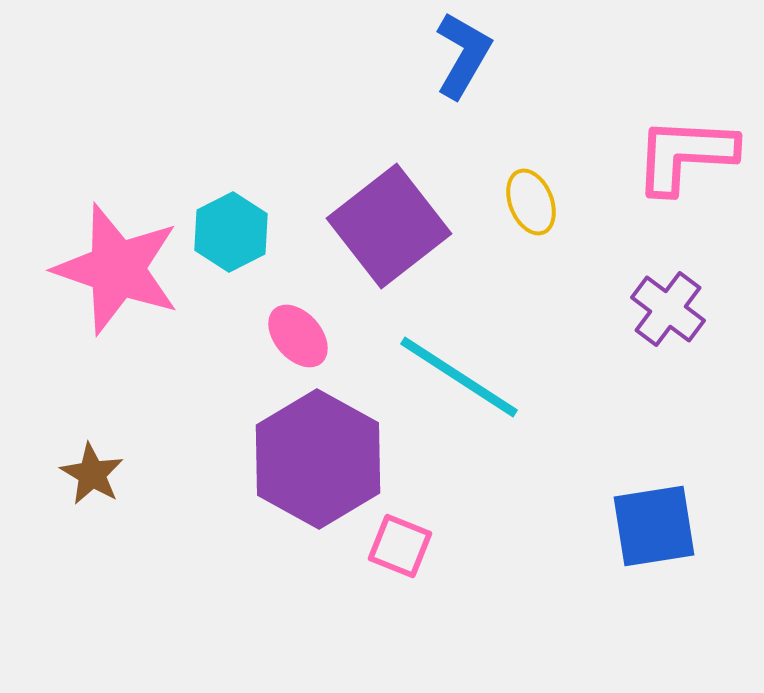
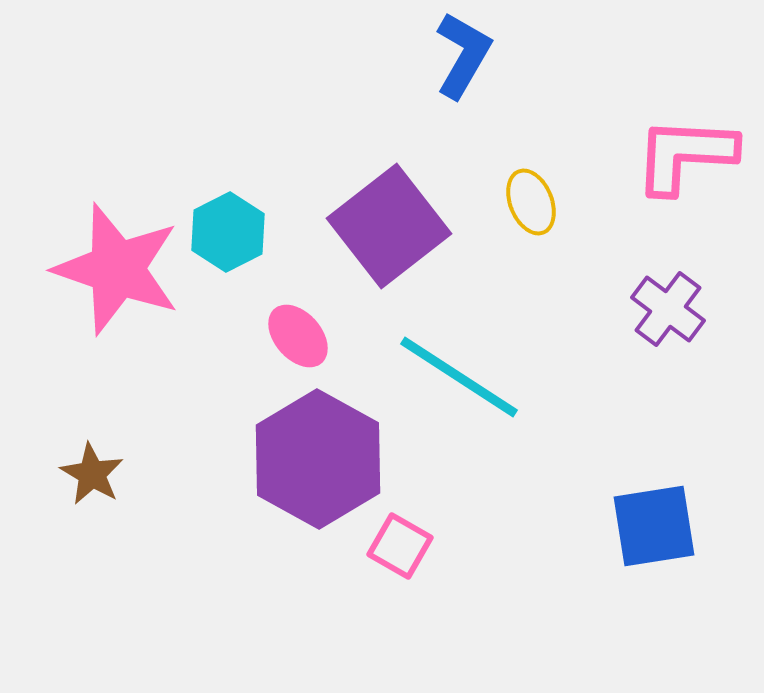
cyan hexagon: moved 3 px left
pink square: rotated 8 degrees clockwise
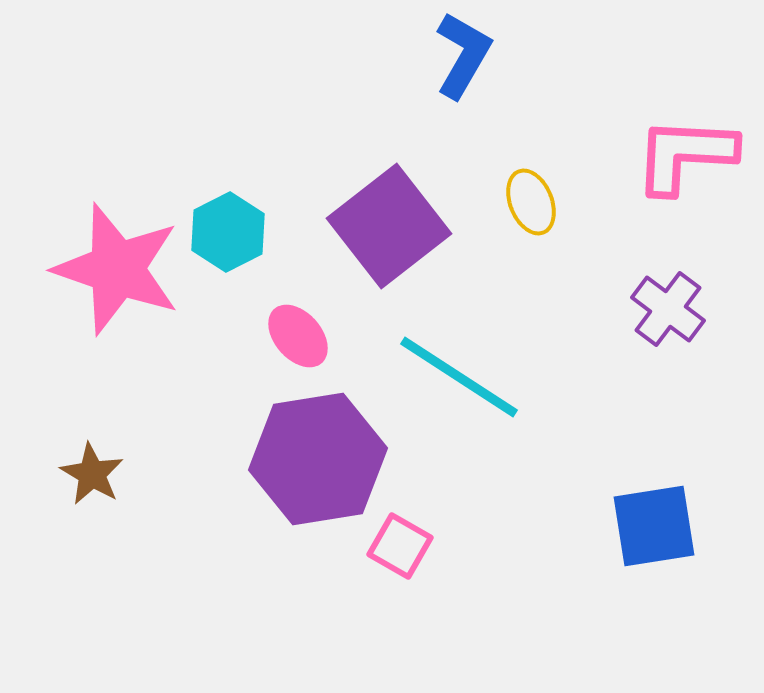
purple hexagon: rotated 22 degrees clockwise
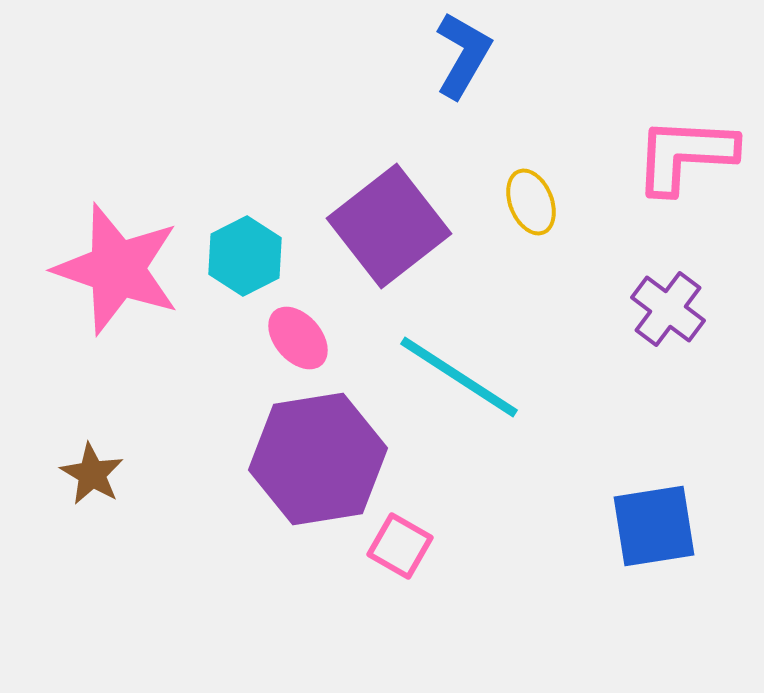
cyan hexagon: moved 17 px right, 24 px down
pink ellipse: moved 2 px down
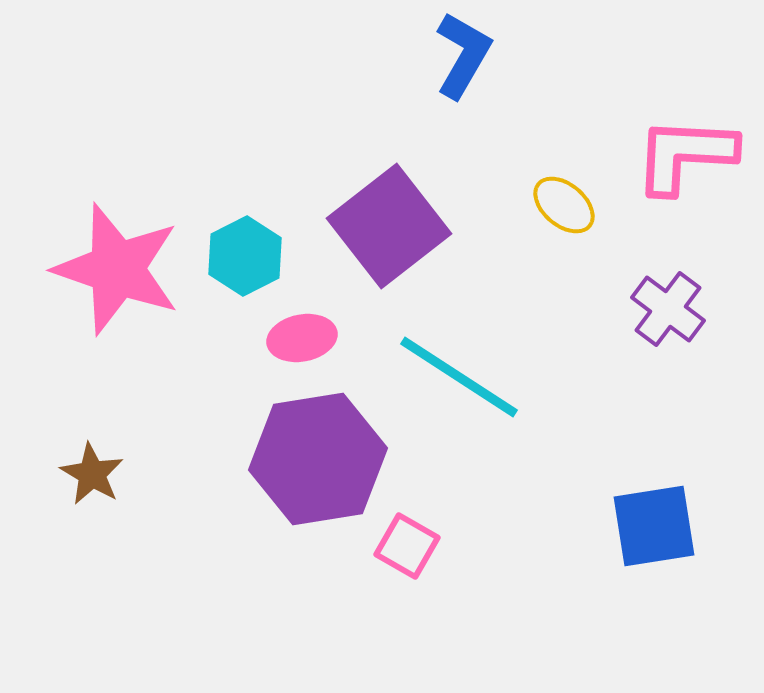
yellow ellipse: moved 33 px right, 3 px down; rotated 28 degrees counterclockwise
pink ellipse: moved 4 px right; rotated 60 degrees counterclockwise
pink square: moved 7 px right
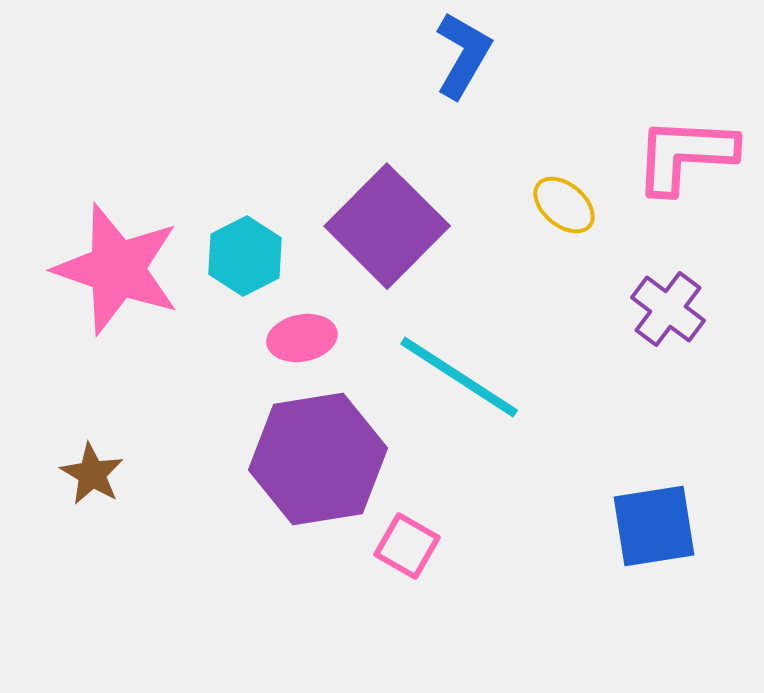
purple square: moved 2 px left; rotated 7 degrees counterclockwise
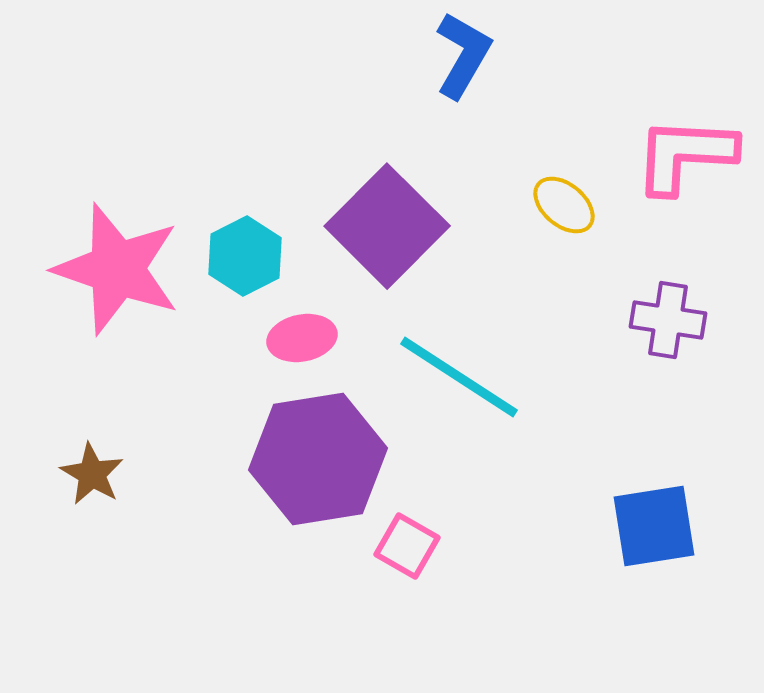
purple cross: moved 11 px down; rotated 28 degrees counterclockwise
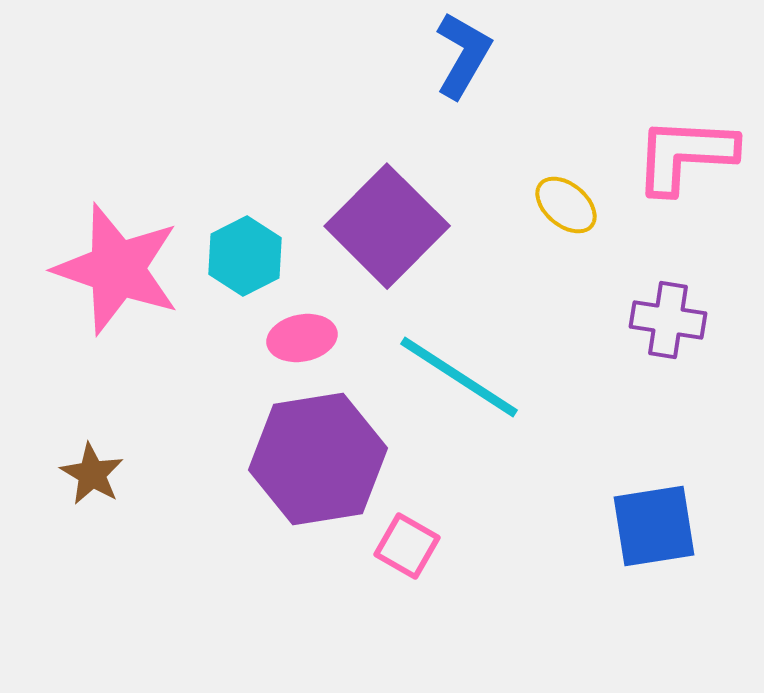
yellow ellipse: moved 2 px right
